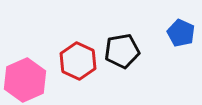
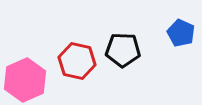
black pentagon: moved 1 px right, 1 px up; rotated 12 degrees clockwise
red hexagon: moved 1 px left; rotated 12 degrees counterclockwise
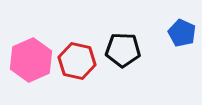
blue pentagon: moved 1 px right
pink hexagon: moved 6 px right, 20 px up
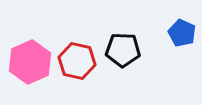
pink hexagon: moved 1 px left, 2 px down
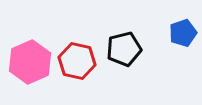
blue pentagon: moved 1 px right; rotated 28 degrees clockwise
black pentagon: moved 1 px right, 1 px up; rotated 16 degrees counterclockwise
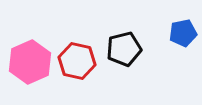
blue pentagon: rotated 8 degrees clockwise
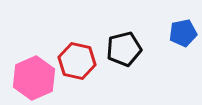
pink hexagon: moved 4 px right, 16 px down
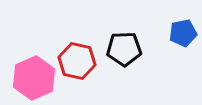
black pentagon: rotated 12 degrees clockwise
